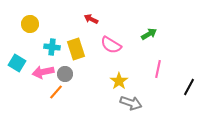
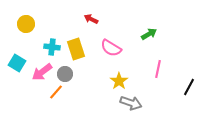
yellow circle: moved 4 px left
pink semicircle: moved 3 px down
pink arrow: moved 1 px left; rotated 25 degrees counterclockwise
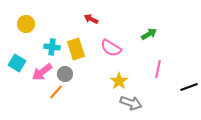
black line: rotated 42 degrees clockwise
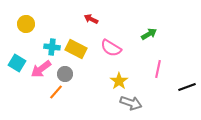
yellow rectangle: rotated 45 degrees counterclockwise
pink arrow: moved 1 px left, 3 px up
black line: moved 2 px left
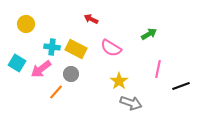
gray circle: moved 6 px right
black line: moved 6 px left, 1 px up
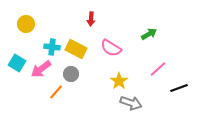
red arrow: rotated 112 degrees counterclockwise
pink line: rotated 36 degrees clockwise
black line: moved 2 px left, 2 px down
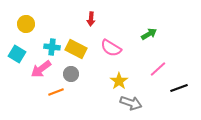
cyan square: moved 9 px up
orange line: rotated 28 degrees clockwise
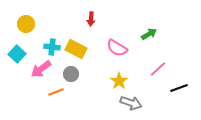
pink semicircle: moved 6 px right
cyan square: rotated 12 degrees clockwise
